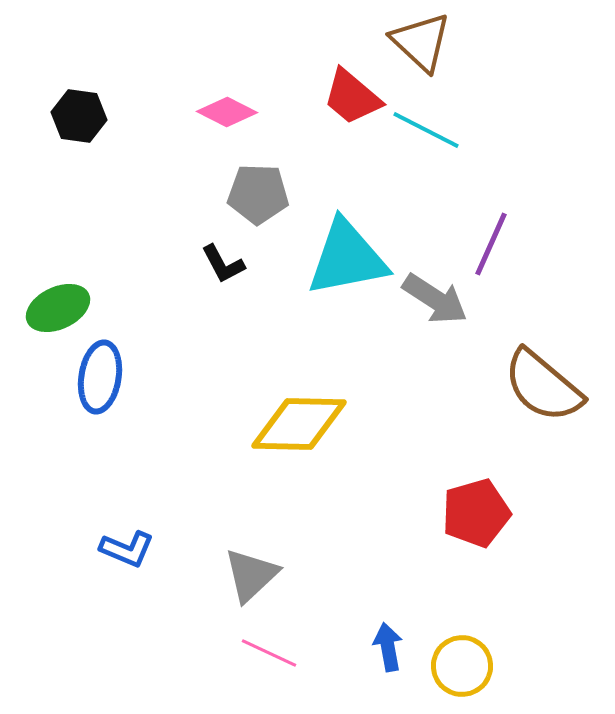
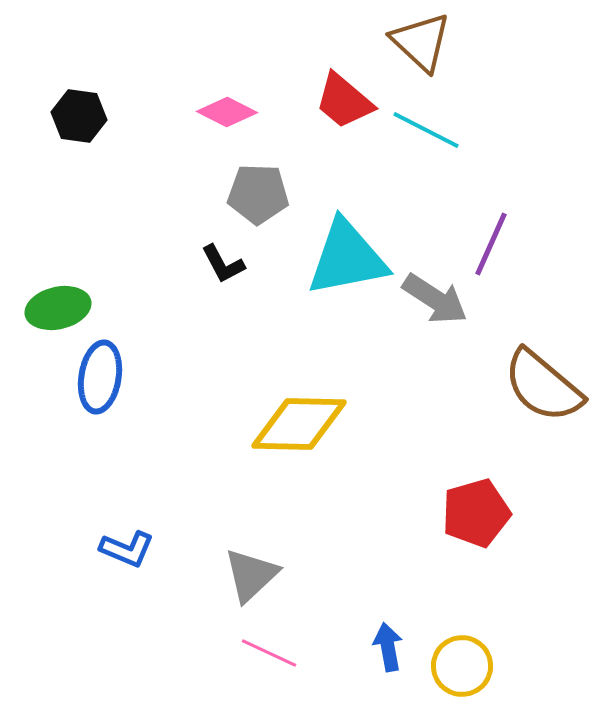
red trapezoid: moved 8 px left, 4 px down
green ellipse: rotated 12 degrees clockwise
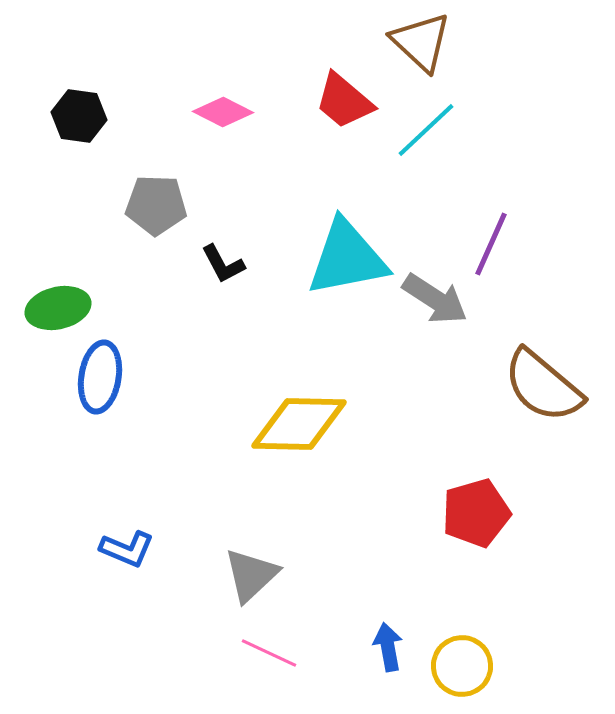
pink diamond: moved 4 px left
cyan line: rotated 70 degrees counterclockwise
gray pentagon: moved 102 px left, 11 px down
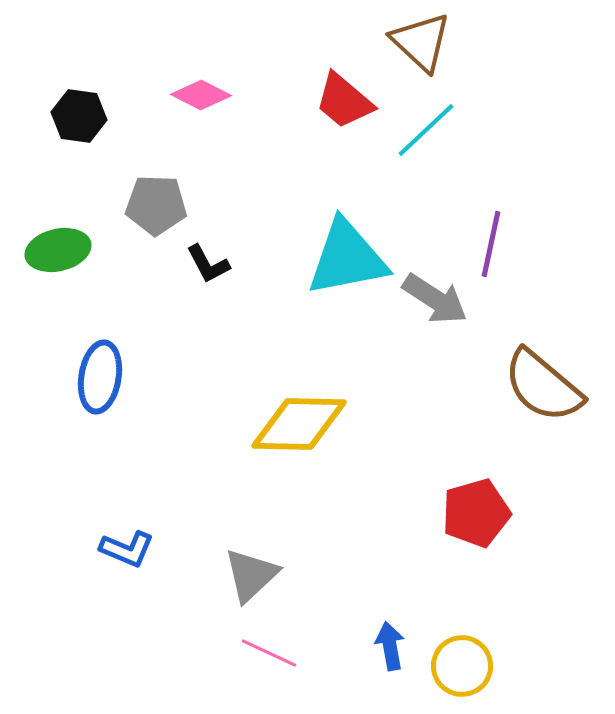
pink diamond: moved 22 px left, 17 px up
purple line: rotated 12 degrees counterclockwise
black L-shape: moved 15 px left
green ellipse: moved 58 px up
blue arrow: moved 2 px right, 1 px up
